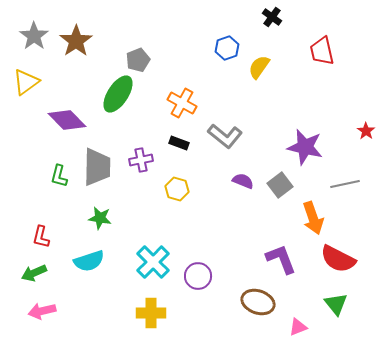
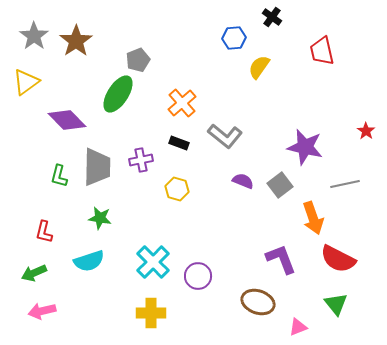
blue hexagon: moved 7 px right, 10 px up; rotated 15 degrees clockwise
orange cross: rotated 20 degrees clockwise
red L-shape: moved 3 px right, 5 px up
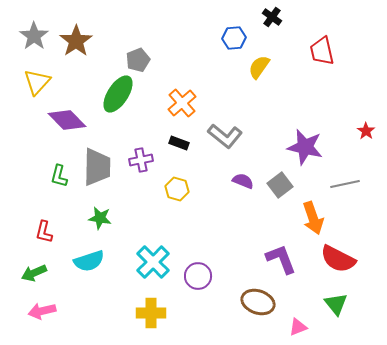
yellow triangle: moved 11 px right; rotated 12 degrees counterclockwise
